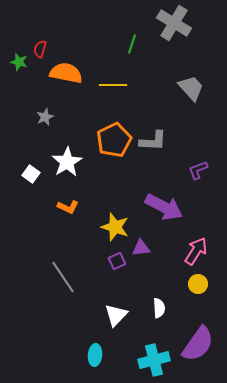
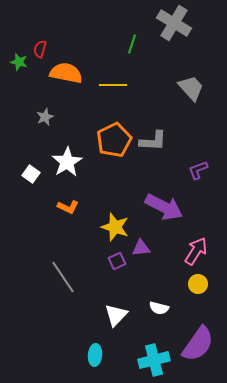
white semicircle: rotated 108 degrees clockwise
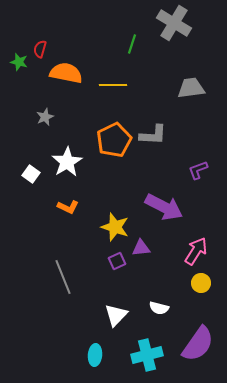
gray trapezoid: rotated 56 degrees counterclockwise
gray L-shape: moved 6 px up
gray line: rotated 12 degrees clockwise
yellow circle: moved 3 px right, 1 px up
cyan cross: moved 7 px left, 5 px up
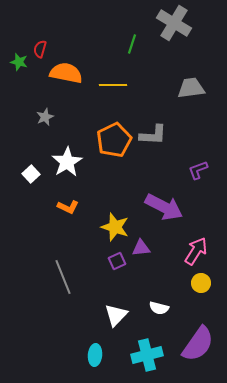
white square: rotated 12 degrees clockwise
